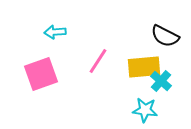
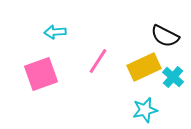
yellow rectangle: rotated 20 degrees counterclockwise
cyan cross: moved 12 px right, 4 px up
cyan star: rotated 20 degrees counterclockwise
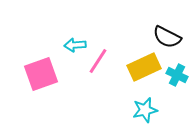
cyan arrow: moved 20 px right, 13 px down
black semicircle: moved 2 px right, 1 px down
cyan cross: moved 4 px right, 2 px up; rotated 15 degrees counterclockwise
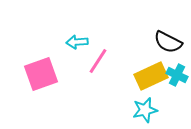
black semicircle: moved 1 px right, 5 px down
cyan arrow: moved 2 px right, 3 px up
yellow rectangle: moved 7 px right, 9 px down
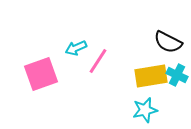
cyan arrow: moved 1 px left, 6 px down; rotated 20 degrees counterclockwise
yellow rectangle: rotated 16 degrees clockwise
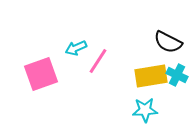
cyan star: rotated 10 degrees clockwise
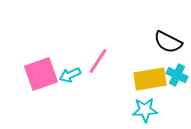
cyan arrow: moved 6 px left, 27 px down
yellow rectangle: moved 1 px left, 3 px down
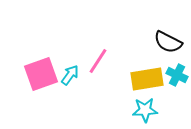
cyan arrow: rotated 150 degrees clockwise
yellow rectangle: moved 3 px left
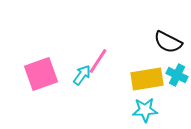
cyan arrow: moved 12 px right
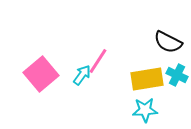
pink square: rotated 20 degrees counterclockwise
